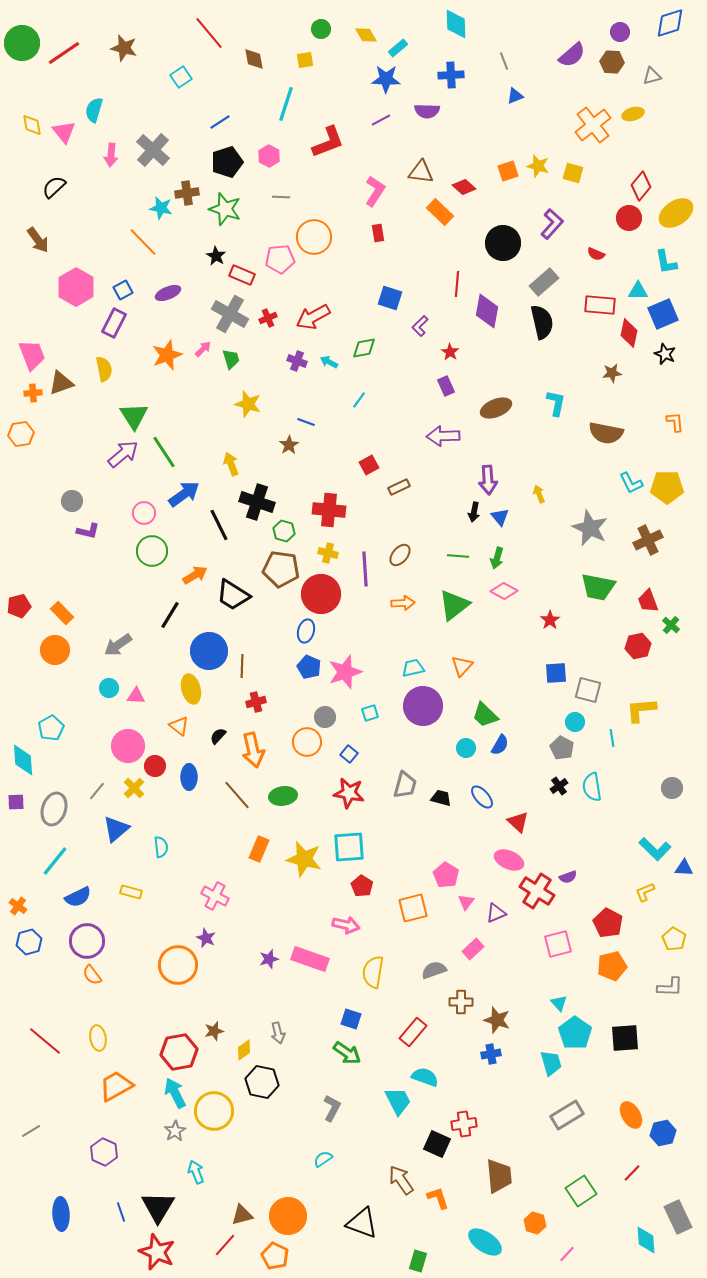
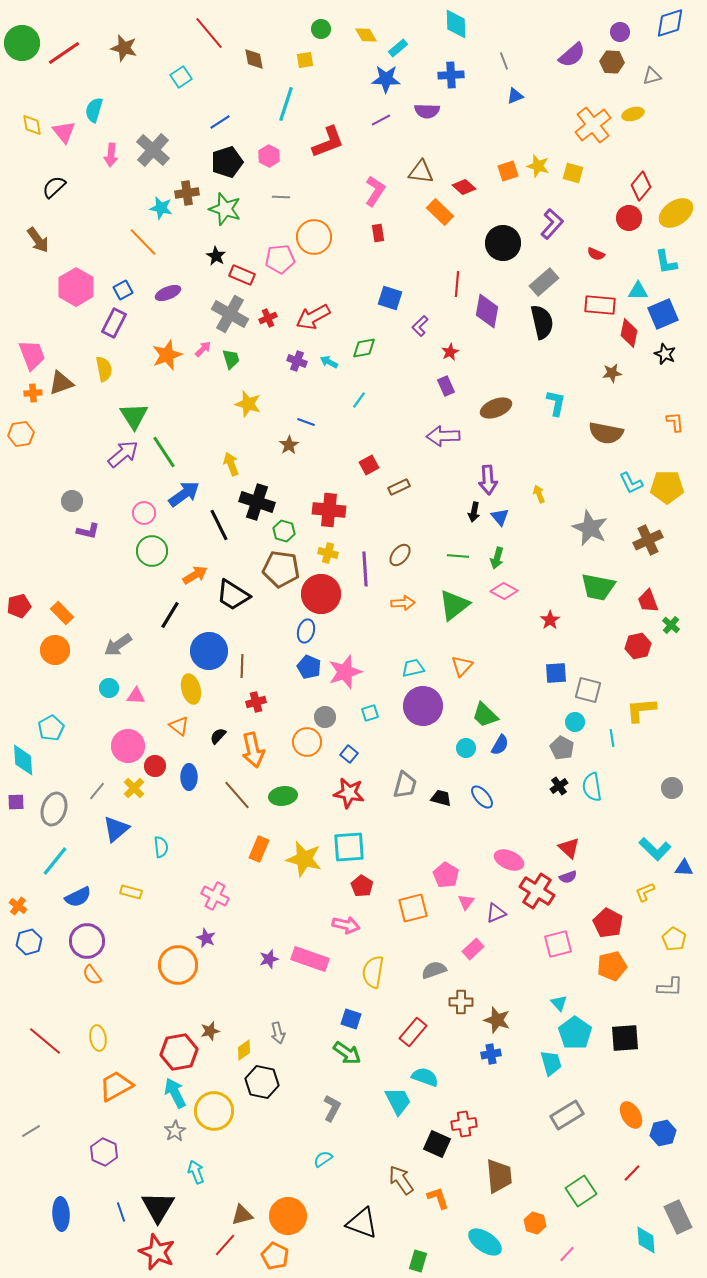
red star at (450, 352): rotated 12 degrees clockwise
red triangle at (518, 822): moved 51 px right, 26 px down
brown star at (214, 1031): moved 4 px left
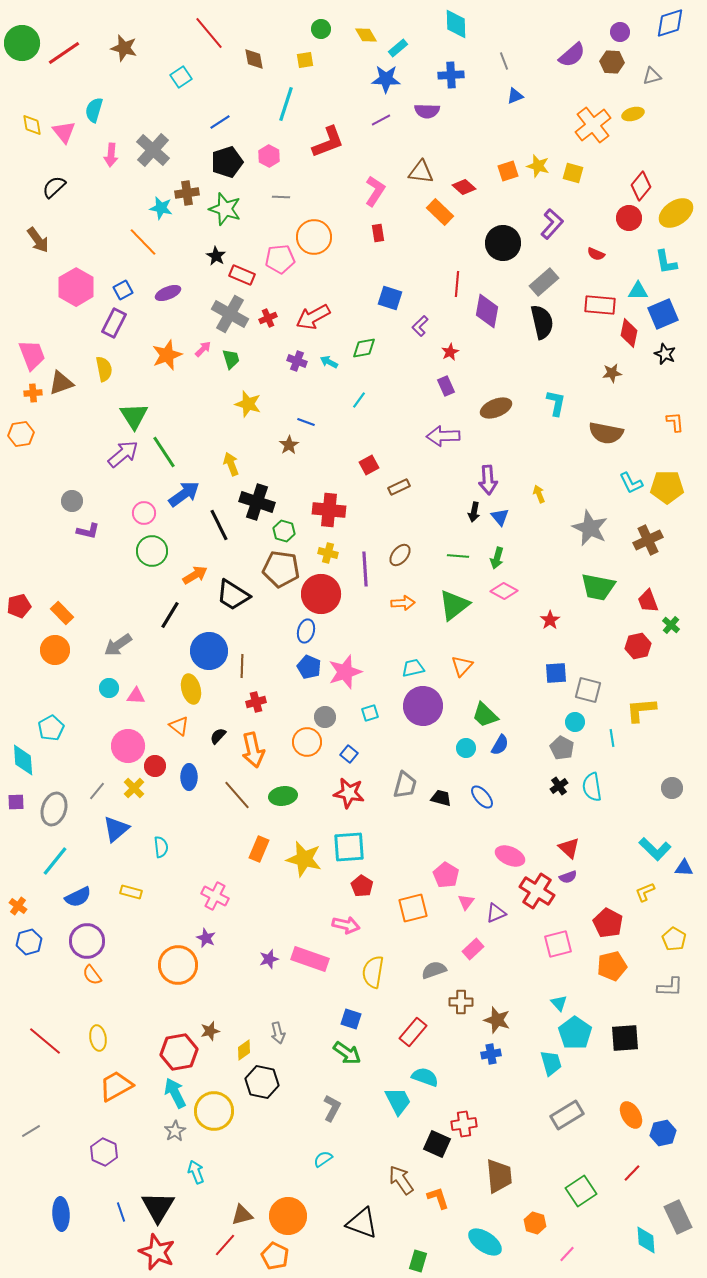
pink ellipse at (509, 860): moved 1 px right, 4 px up
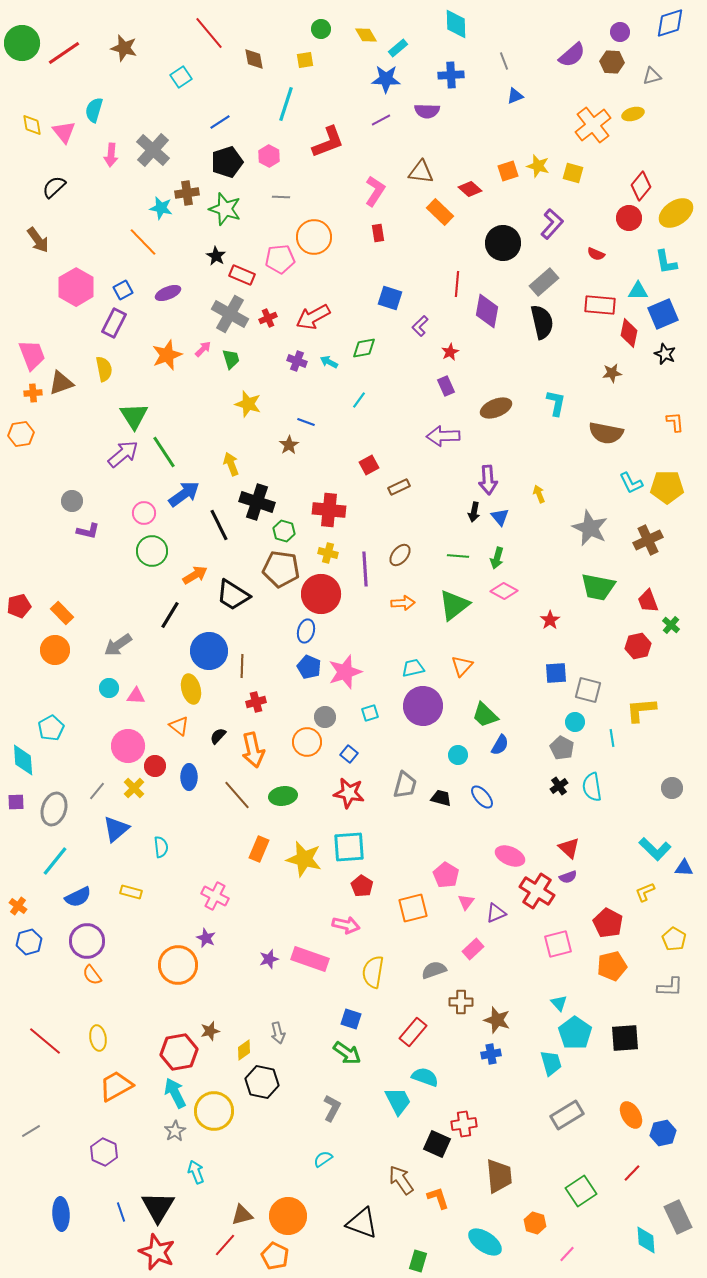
red diamond at (464, 187): moved 6 px right, 2 px down
cyan circle at (466, 748): moved 8 px left, 7 px down
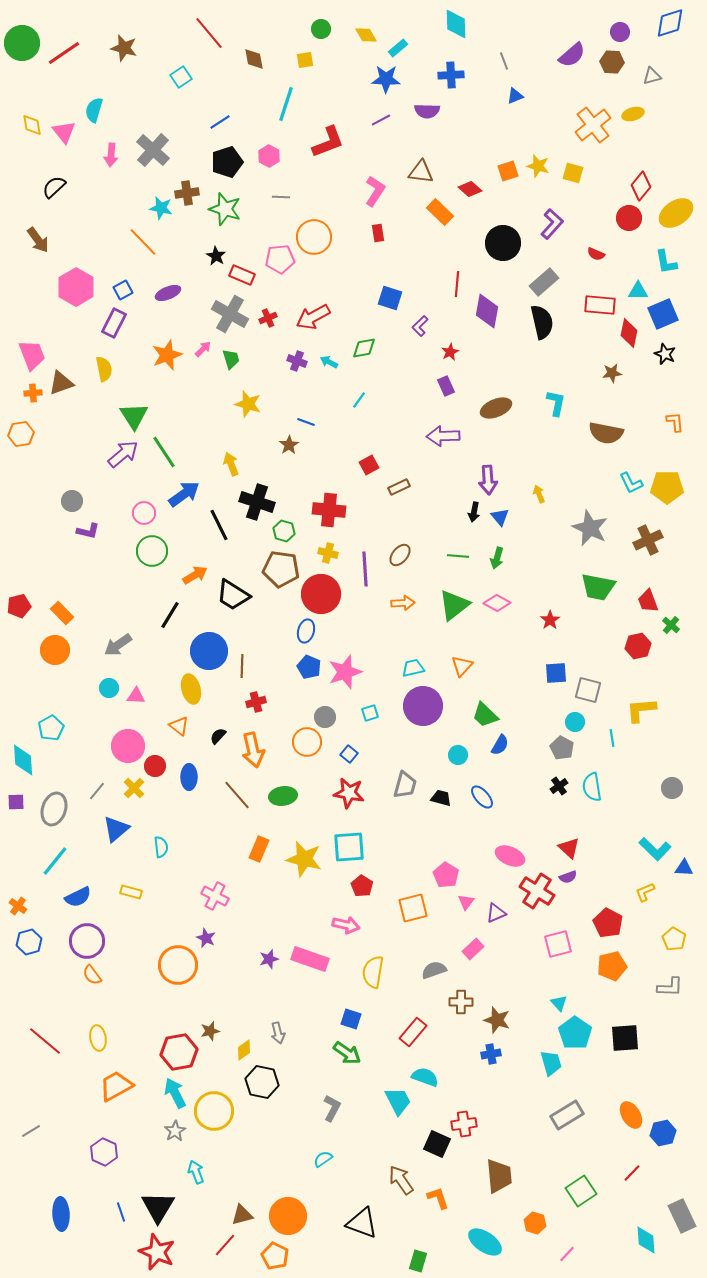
pink diamond at (504, 591): moved 7 px left, 12 px down
gray rectangle at (678, 1217): moved 4 px right, 1 px up
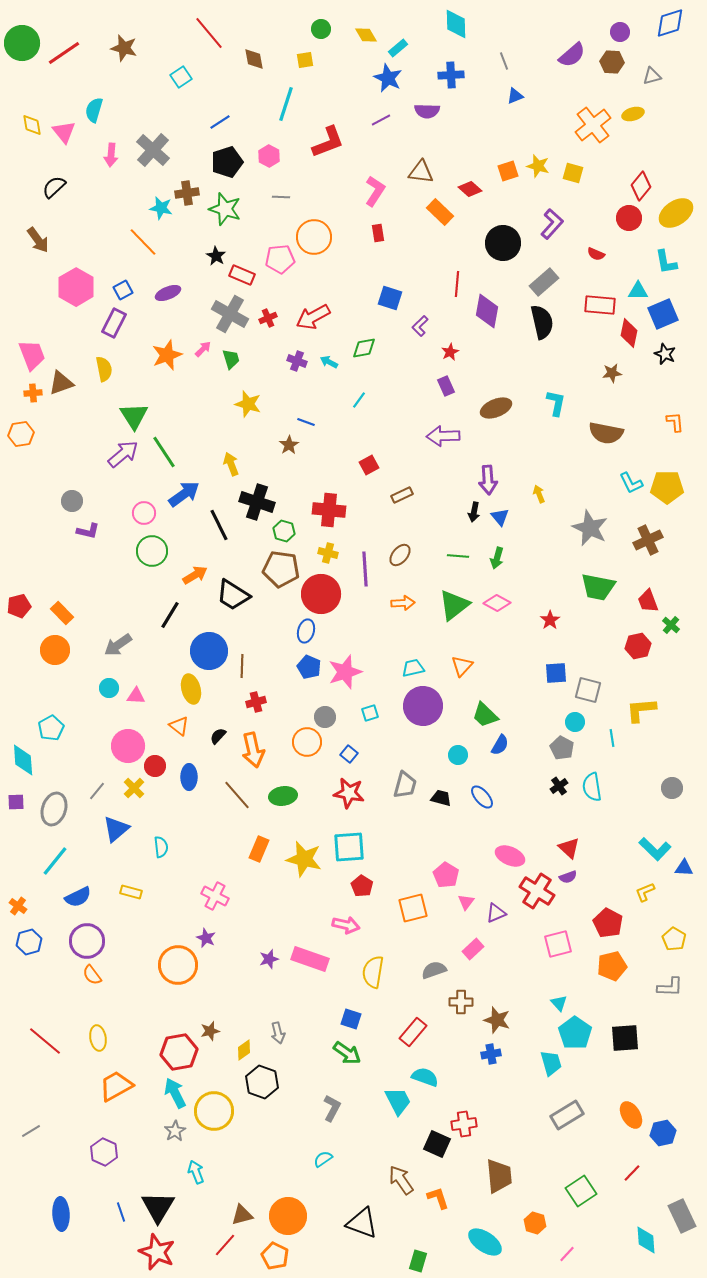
blue star at (386, 79): moved 2 px right, 1 px up; rotated 24 degrees clockwise
brown rectangle at (399, 487): moved 3 px right, 8 px down
black hexagon at (262, 1082): rotated 8 degrees clockwise
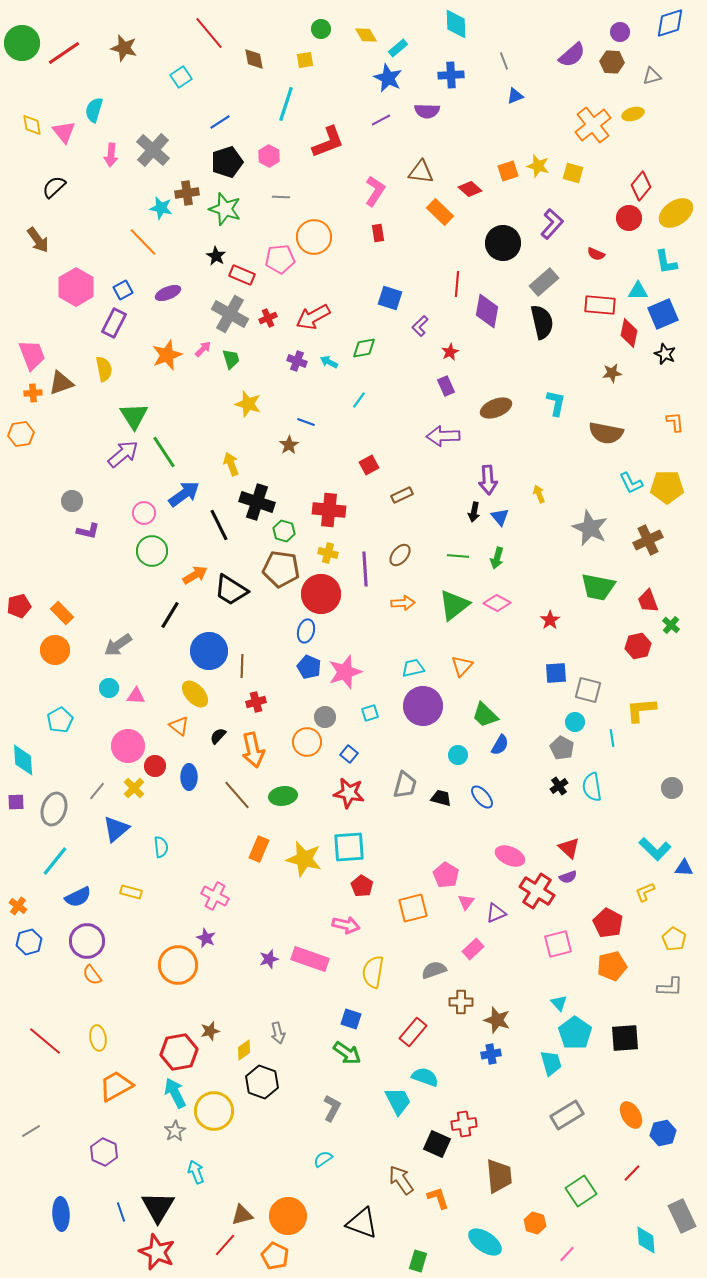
black trapezoid at (233, 595): moved 2 px left, 5 px up
yellow ellipse at (191, 689): moved 4 px right, 5 px down; rotated 28 degrees counterclockwise
cyan pentagon at (51, 728): moved 9 px right, 8 px up
